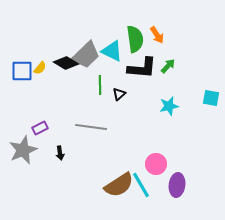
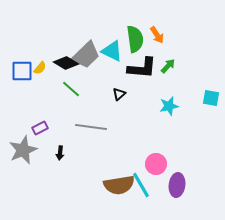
green line: moved 29 px left, 4 px down; rotated 48 degrees counterclockwise
black arrow: rotated 16 degrees clockwise
brown semicircle: rotated 24 degrees clockwise
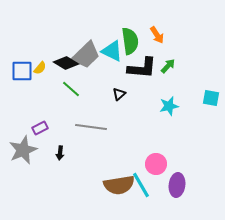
green semicircle: moved 5 px left, 2 px down
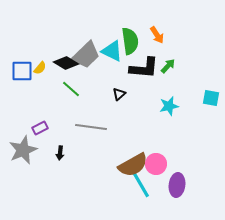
black L-shape: moved 2 px right
brown semicircle: moved 14 px right, 20 px up; rotated 20 degrees counterclockwise
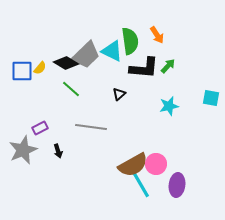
black arrow: moved 2 px left, 2 px up; rotated 24 degrees counterclockwise
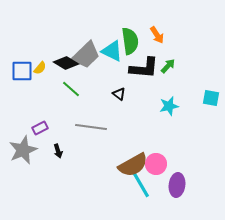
black triangle: rotated 40 degrees counterclockwise
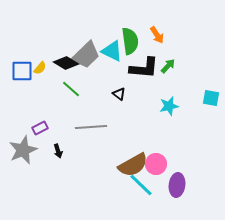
gray line: rotated 12 degrees counterclockwise
cyan line: rotated 16 degrees counterclockwise
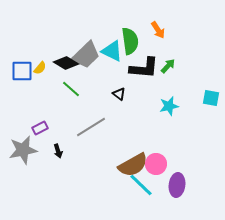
orange arrow: moved 1 px right, 5 px up
gray line: rotated 28 degrees counterclockwise
gray star: rotated 12 degrees clockwise
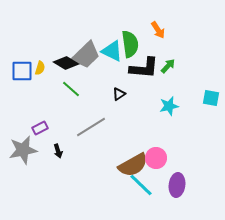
green semicircle: moved 3 px down
yellow semicircle: rotated 24 degrees counterclockwise
black triangle: rotated 48 degrees clockwise
pink circle: moved 6 px up
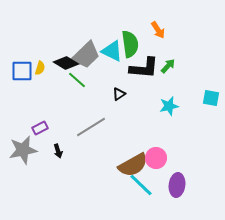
green line: moved 6 px right, 9 px up
